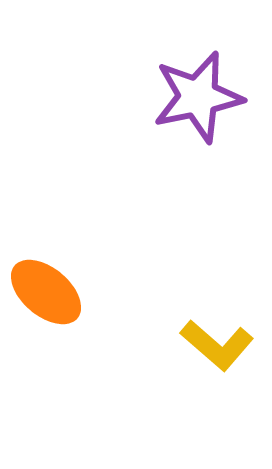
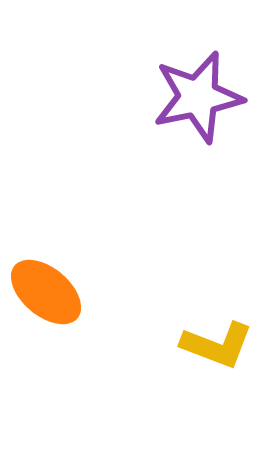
yellow L-shape: rotated 20 degrees counterclockwise
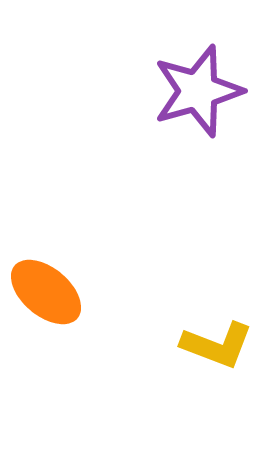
purple star: moved 6 px up; rotated 4 degrees counterclockwise
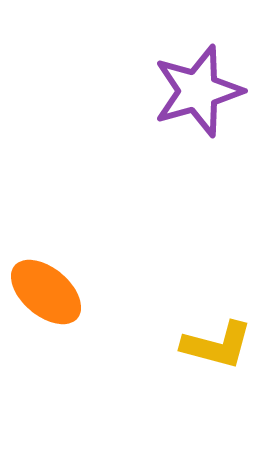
yellow L-shape: rotated 6 degrees counterclockwise
